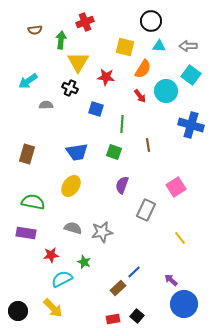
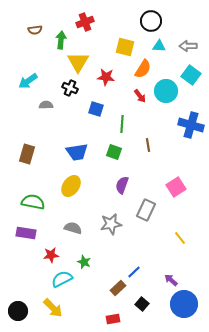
gray star at (102, 232): moved 9 px right, 8 px up
black square at (137, 316): moved 5 px right, 12 px up
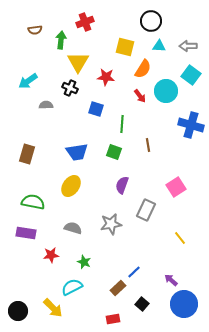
cyan semicircle at (62, 279): moved 10 px right, 8 px down
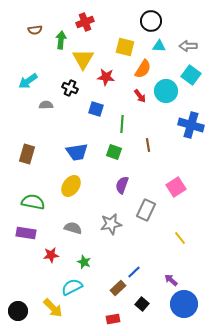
yellow triangle at (78, 62): moved 5 px right, 3 px up
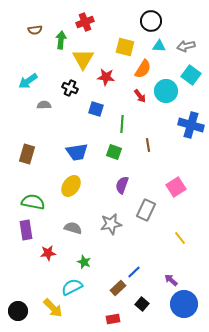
gray arrow at (188, 46): moved 2 px left; rotated 12 degrees counterclockwise
gray semicircle at (46, 105): moved 2 px left
purple rectangle at (26, 233): moved 3 px up; rotated 72 degrees clockwise
red star at (51, 255): moved 3 px left, 2 px up
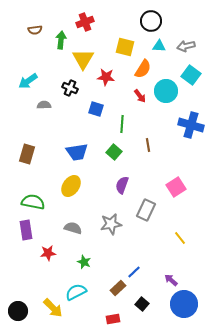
green square at (114, 152): rotated 21 degrees clockwise
cyan semicircle at (72, 287): moved 4 px right, 5 px down
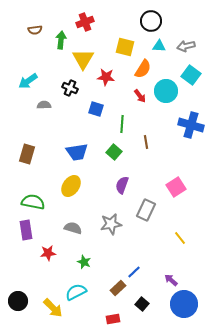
brown line at (148, 145): moved 2 px left, 3 px up
black circle at (18, 311): moved 10 px up
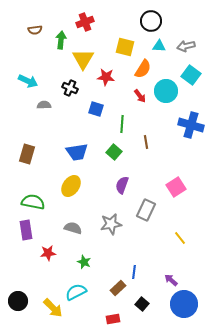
cyan arrow at (28, 81): rotated 120 degrees counterclockwise
blue line at (134, 272): rotated 40 degrees counterclockwise
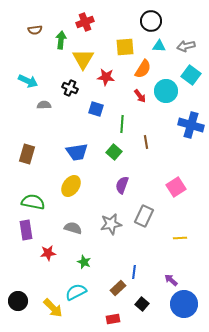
yellow square at (125, 47): rotated 18 degrees counterclockwise
gray rectangle at (146, 210): moved 2 px left, 6 px down
yellow line at (180, 238): rotated 56 degrees counterclockwise
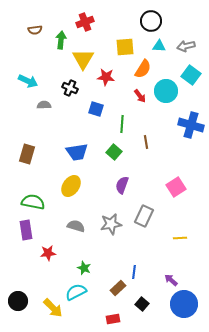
gray semicircle at (73, 228): moved 3 px right, 2 px up
green star at (84, 262): moved 6 px down
